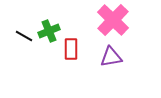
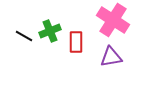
pink cross: rotated 12 degrees counterclockwise
green cross: moved 1 px right
red rectangle: moved 5 px right, 7 px up
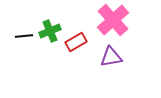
pink cross: rotated 16 degrees clockwise
black line: rotated 36 degrees counterclockwise
red rectangle: rotated 60 degrees clockwise
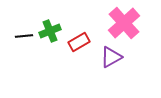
pink cross: moved 11 px right, 3 px down
red rectangle: moved 3 px right
purple triangle: rotated 20 degrees counterclockwise
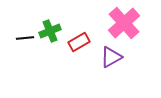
black line: moved 1 px right, 2 px down
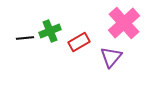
purple triangle: rotated 20 degrees counterclockwise
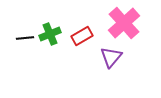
green cross: moved 3 px down
red rectangle: moved 3 px right, 6 px up
